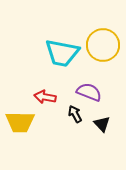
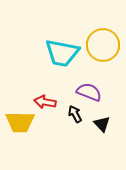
red arrow: moved 5 px down
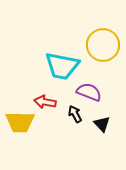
cyan trapezoid: moved 13 px down
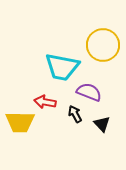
cyan trapezoid: moved 1 px down
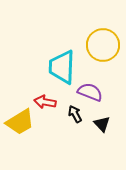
cyan trapezoid: rotated 81 degrees clockwise
purple semicircle: moved 1 px right
yellow trapezoid: rotated 32 degrees counterclockwise
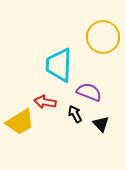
yellow circle: moved 8 px up
cyan trapezoid: moved 3 px left, 2 px up
purple semicircle: moved 1 px left
black triangle: moved 1 px left
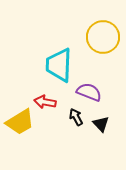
black arrow: moved 1 px right, 3 px down
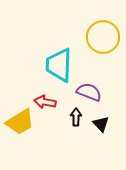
black arrow: rotated 30 degrees clockwise
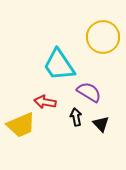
cyan trapezoid: rotated 36 degrees counterclockwise
purple semicircle: rotated 10 degrees clockwise
black arrow: rotated 12 degrees counterclockwise
yellow trapezoid: moved 1 px right, 3 px down; rotated 8 degrees clockwise
